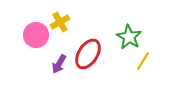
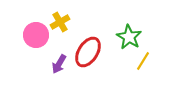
red ellipse: moved 2 px up
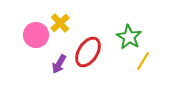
yellow cross: moved 1 px down; rotated 12 degrees counterclockwise
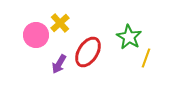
yellow line: moved 3 px right, 3 px up; rotated 12 degrees counterclockwise
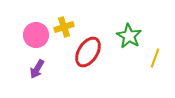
yellow cross: moved 4 px right, 4 px down; rotated 24 degrees clockwise
green star: moved 1 px up
yellow line: moved 9 px right
purple arrow: moved 22 px left, 5 px down
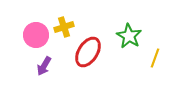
purple arrow: moved 7 px right, 3 px up
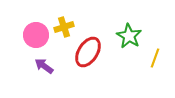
purple arrow: rotated 96 degrees clockwise
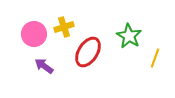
pink circle: moved 2 px left, 1 px up
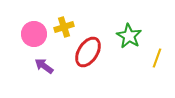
yellow line: moved 2 px right
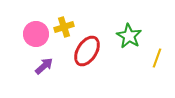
pink circle: moved 2 px right
red ellipse: moved 1 px left, 1 px up
purple arrow: rotated 102 degrees clockwise
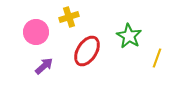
yellow cross: moved 5 px right, 10 px up
pink circle: moved 2 px up
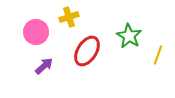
yellow line: moved 1 px right, 3 px up
